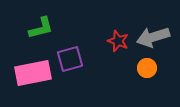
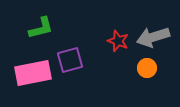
purple square: moved 1 px down
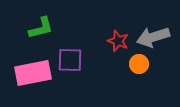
purple square: rotated 16 degrees clockwise
orange circle: moved 8 px left, 4 px up
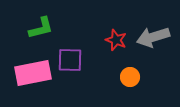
red star: moved 2 px left, 1 px up
orange circle: moved 9 px left, 13 px down
